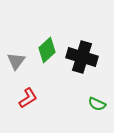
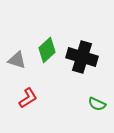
gray triangle: moved 1 px right, 1 px up; rotated 48 degrees counterclockwise
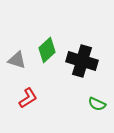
black cross: moved 4 px down
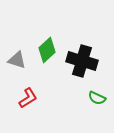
green semicircle: moved 6 px up
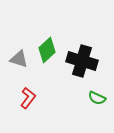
gray triangle: moved 2 px right, 1 px up
red L-shape: rotated 20 degrees counterclockwise
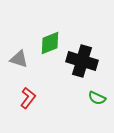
green diamond: moved 3 px right, 7 px up; rotated 20 degrees clockwise
